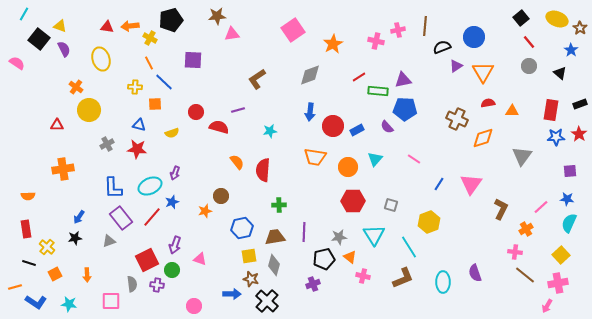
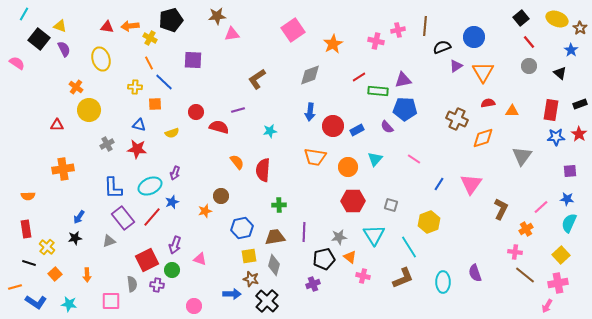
purple rectangle at (121, 218): moved 2 px right
orange square at (55, 274): rotated 16 degrees counterclockwise
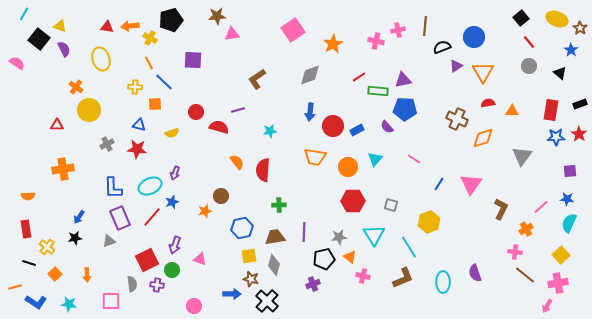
purple rectangle at (123, 218): moved 3 px left; rotated 15 degrees clockwise
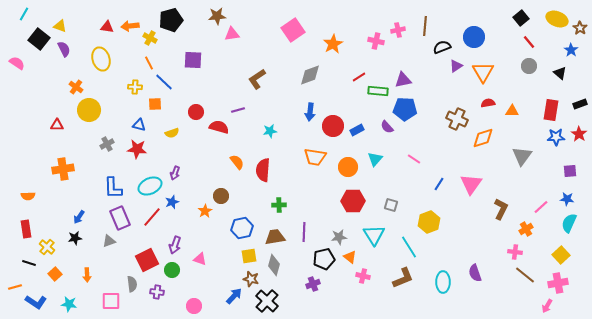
orange star at (205, 211): rotated 16 degrees counterclockwise
purple cross at (157, 285): moved 7 px down
blue arrow at (232, 294): moved 2 px right, 2 px down; rotated 48 degrees counterclockwise
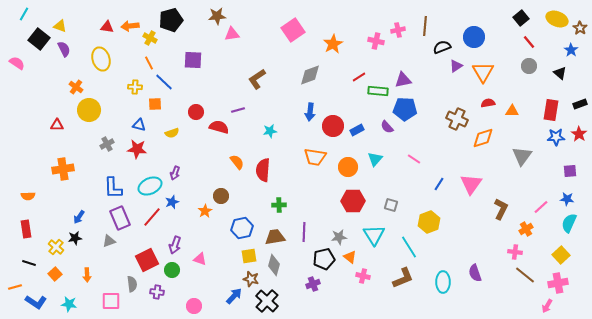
yellow cross at (47, 247): moved 9 px right
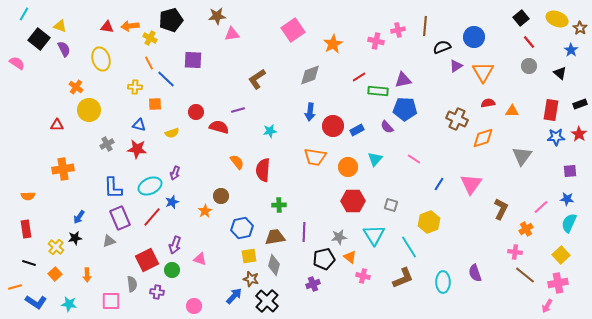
blue line at (164, 82): moved 2 px right, 3 px up
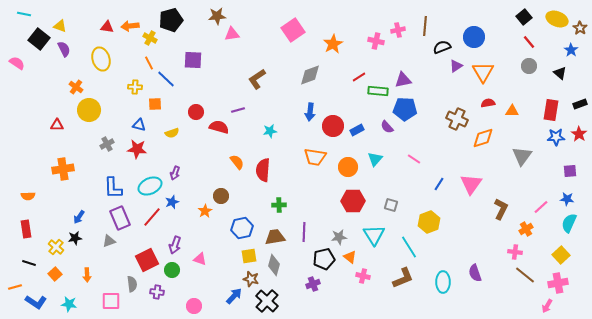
cyan line at (24, 14): rotated 72 degrees clockwise
black square at (521, 18): moved 3 px right, 1 px up
